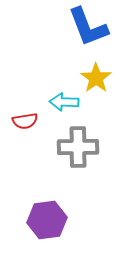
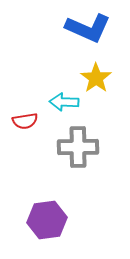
blue L-shape: moved 1 px down; rotated 45 degrees counterclockwise
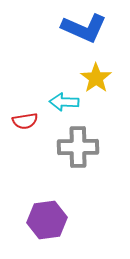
blue L-shape: moved 4 px left
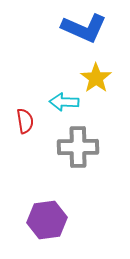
red semicircle: rotated 90 degrees counterclockwise
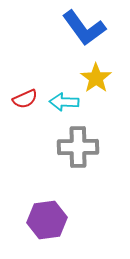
blue L-shape: rotated 30 degrees clockwise
red semicircle: moved 22 px up; rotated 75 degrees clockwise
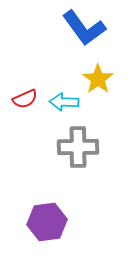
yellow star: moved 2 px right, 1 px down
purple hexagon: moved 2 px down
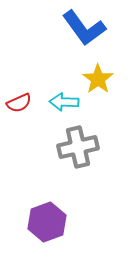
red semicircle: moved 6 px left, 4 px down
gray cross: rotated 12 degrees counterclockwise
purple hexagon: rotated 12 degrees counterclockwise
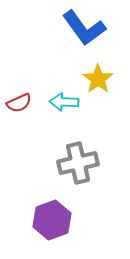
gray cross: moved 16 px down
purple hexagon: moved 5 px right, 2 px up
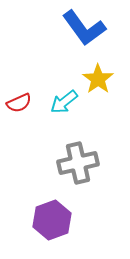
cyan arrow: rotated 40 degrees counterclockwise
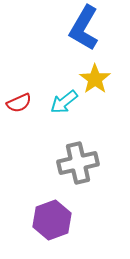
blue L-shape: rotated 66 degrees clockwise
yellow star: moved 3 px left
